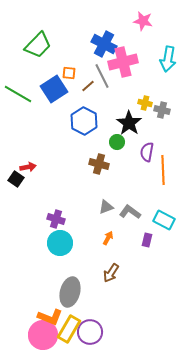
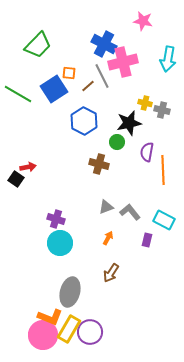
black star: rotated 25 degrees clockwise
gray L-shape: rotated 15 degrees clockwise
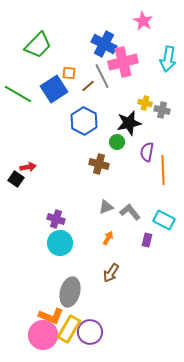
pink star: rotated 18 degrees clockwise
orange L-shape: moved 1 px right, 1 px up
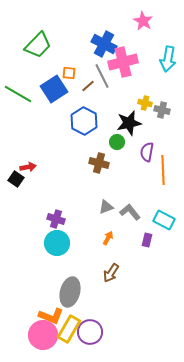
brown cross: moved 1 px up
cyan circle: moved 3 px left
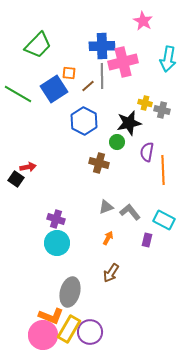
blue cross: moved 2 px left, 2 px down; rotated 30 degrees counterclockwise
gray line: rotated 25 degrees clockwise
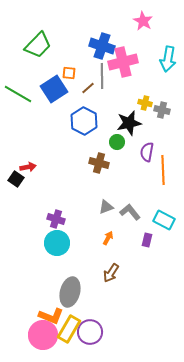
blue cross: rotated 20 degrees clockwise
brown line: moved 2 px down
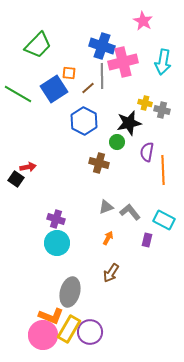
cyan arrow: moved 5 px left, 3 px down
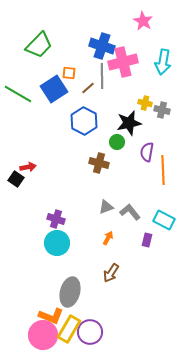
green trapezoid: moved 1 px right
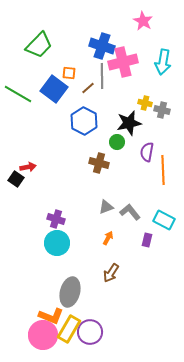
blue square: rotated 20 degrees counterclockwise
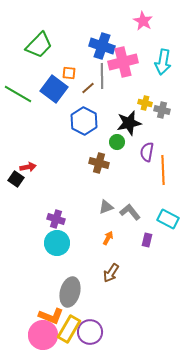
cyan rectangle: moved 4 px right, 1 px up
